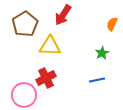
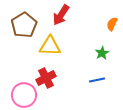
red arrow: moved 2 px left
brown pentagon: moved 1 px left, 1 px down
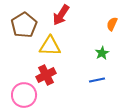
red cross: moved 3 px up
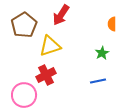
orange semicircle: rotated 24 degrees counterclockwise
yellow triangle: rotated 20 degrees counterclockwise
blue line: moved 1 px right, 1 px down
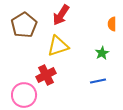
yellow triangle: moved 8 px right
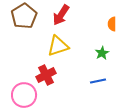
brown pentagon: moved 9 px up
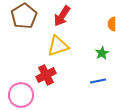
red arrow: moved 1 px right, 1 px down
pink circle: moved 3 px left
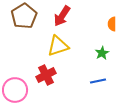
pink circle: moved 6 px left, 5 px up
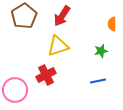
green star: moved 1 px left, 2 px up; rotated 16 degrees clockwise
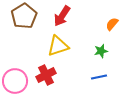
orange semicircle: rotated 40 degrees clockwise
blue line: moved 1 px right, 4 px up
pink circle: moved 9 px up
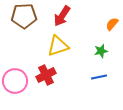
brown pentagon: rotated 30 degrees clockwise
